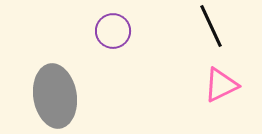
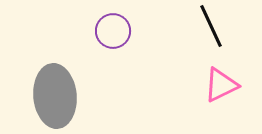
gray ellipse: rotated 4 degrees clockwise
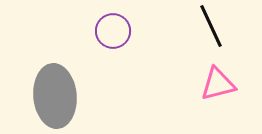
pink triangle: moved 3 px left, 1 px up; rotated 12 degrees clockwise
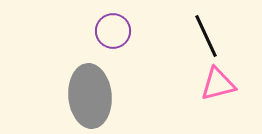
black line: moved 5 px left, 10 px down
gray ellipse: moved 35 px right
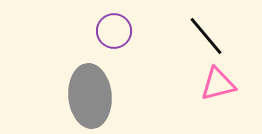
purple circle: moved 1 px right
black line: rotated 15 degrees counterclockwise
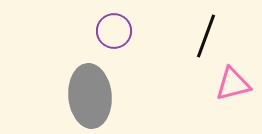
black line: rotated 60 degrees clockwise
pink triangle: moved 15 px right
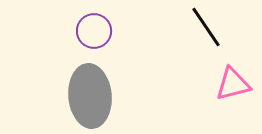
purple circle: moved 20 px left
black line: moved 9 px up; rotated 54 degrees counterclockwise
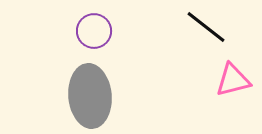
black line: rotated 18 degrees counterclockwise
pink triangle: moved 4 px up
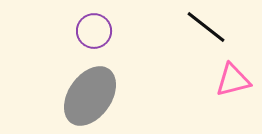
gray ellipse: rotated 40 degrees clockwise
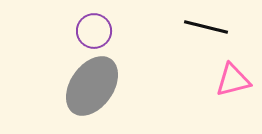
black line: rotated 24 degrees counterclockwise
gray ellipse: moved 2 px right, 10 px up
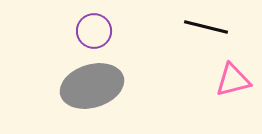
gray ellipse: rotated 38 degrees clockwise
